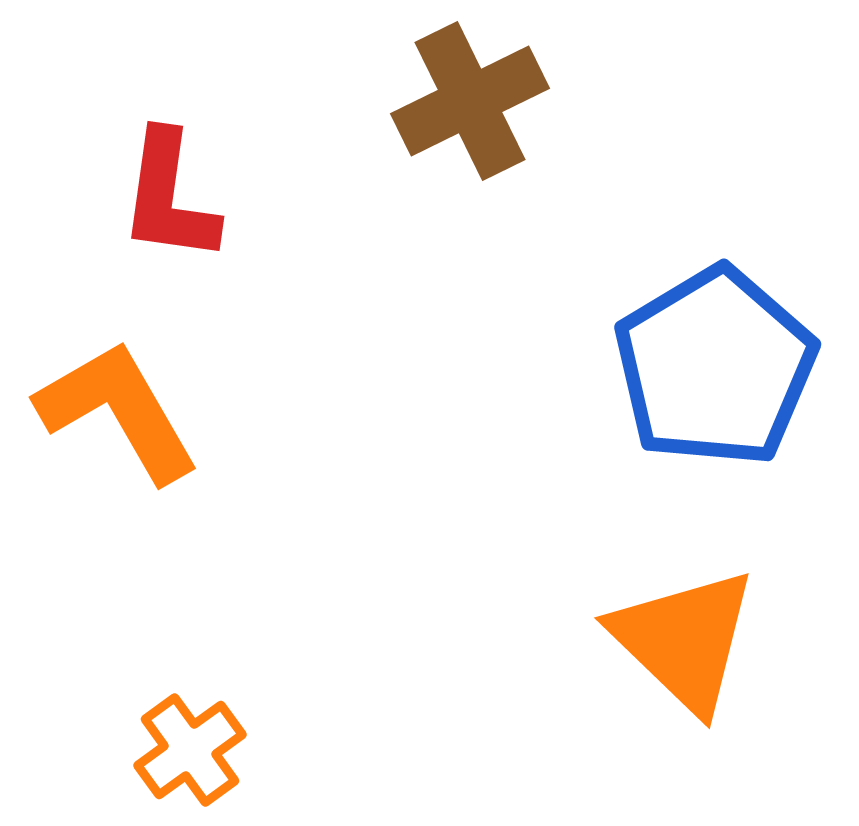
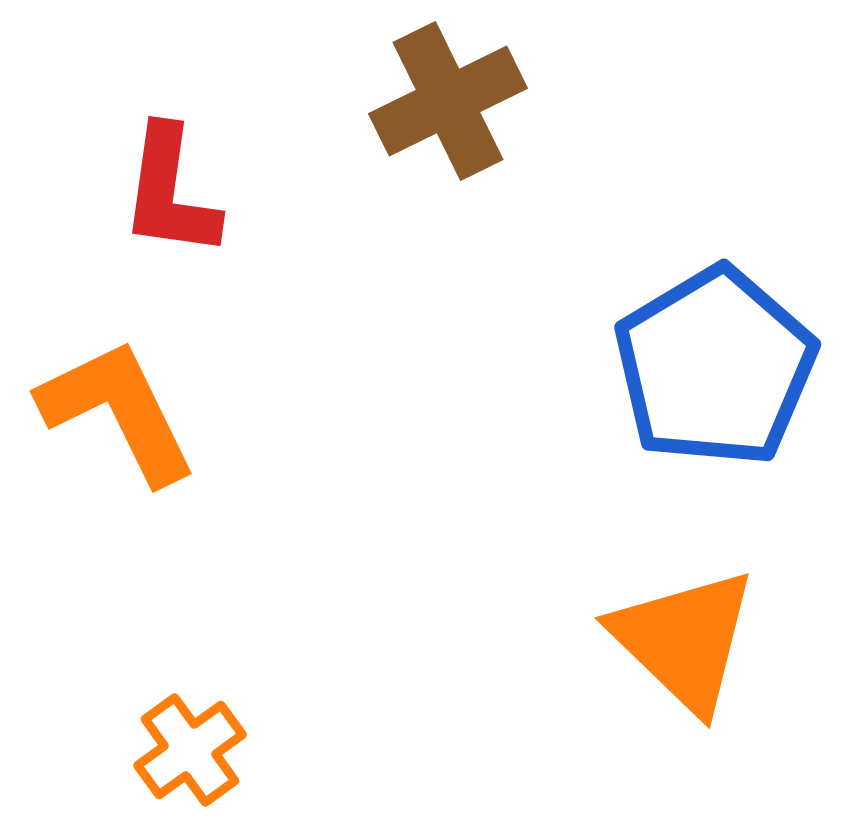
brown cross: moved 22 px left
red L-shape: moved 1 px right, 5 px up
orange L-shape: rotated 4 degrees clockwise
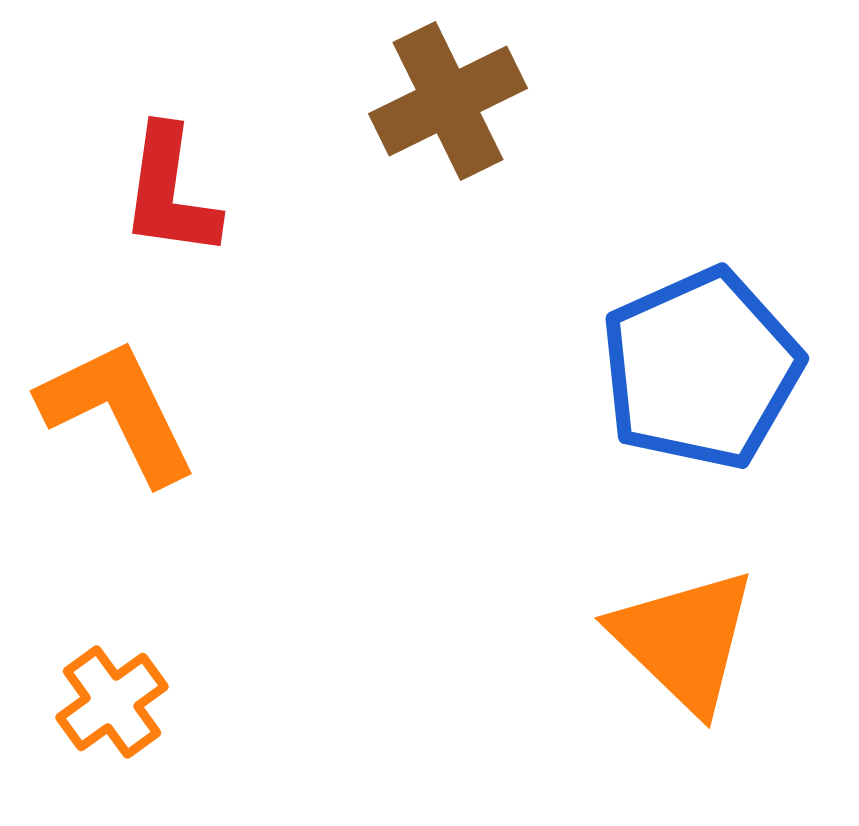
blue pentagon: moved 14 px left, 2 px down; rotated 7 degrees clockwise
orange cross: moved 78 px left, 48 px up
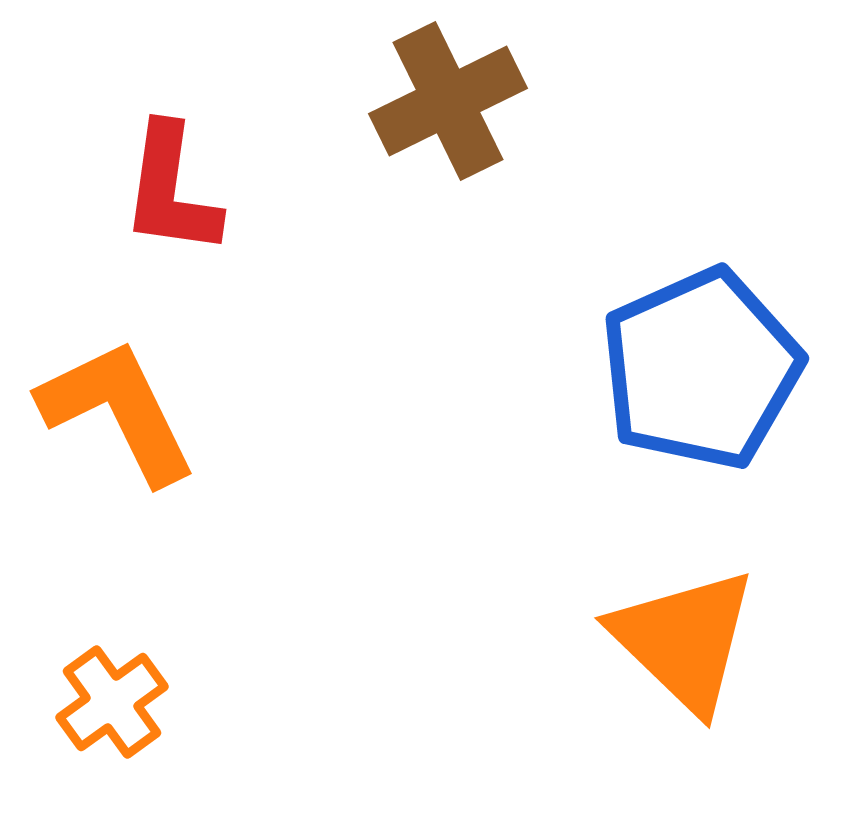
red L-shape: moved 1 px right, 2 px up
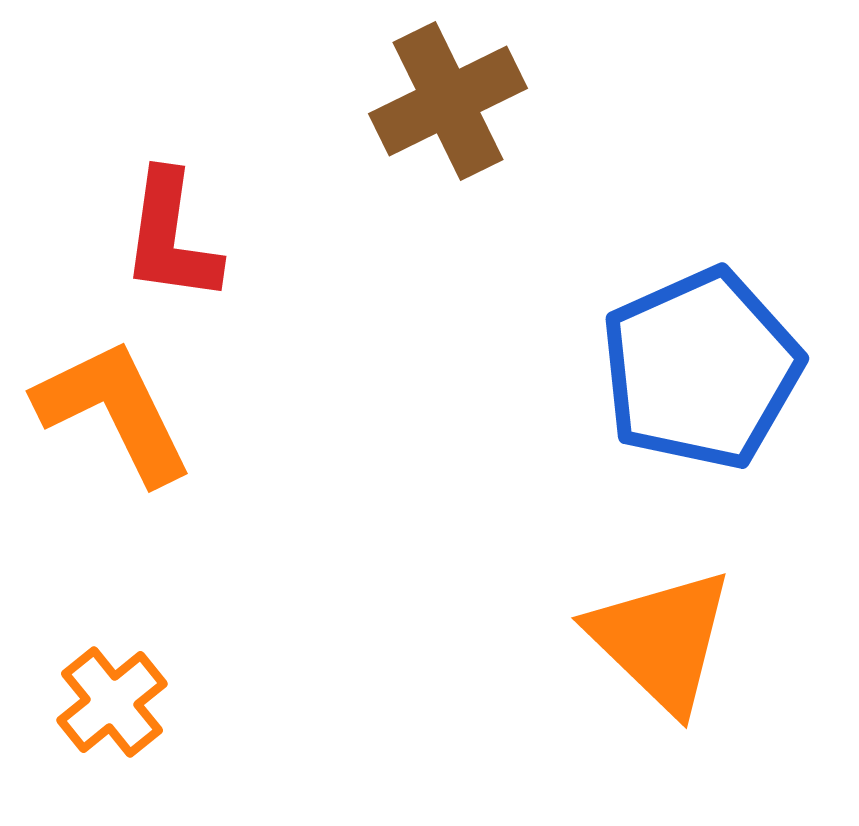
red L-shape: moved 47 px down
orange L-shape: moved 4 px left
orange triangle: moved 23 px left
orange cross: rotated 3 degrees counterclockwise
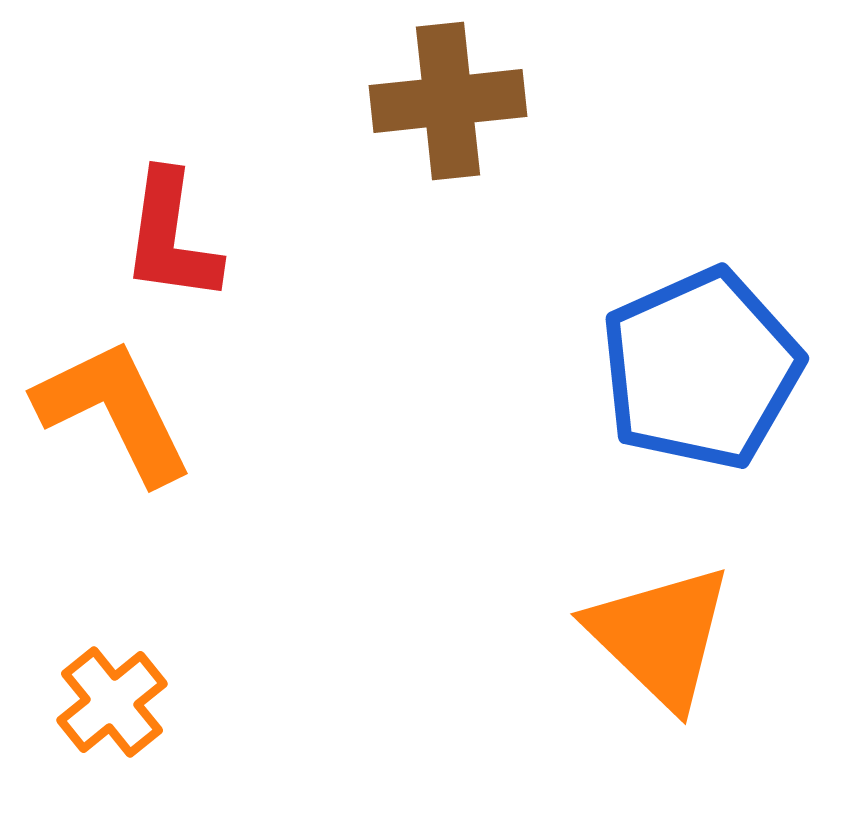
brown cross: rotated 20 degrees clockwise
orange triangle: moved 1 px left, 4 px up
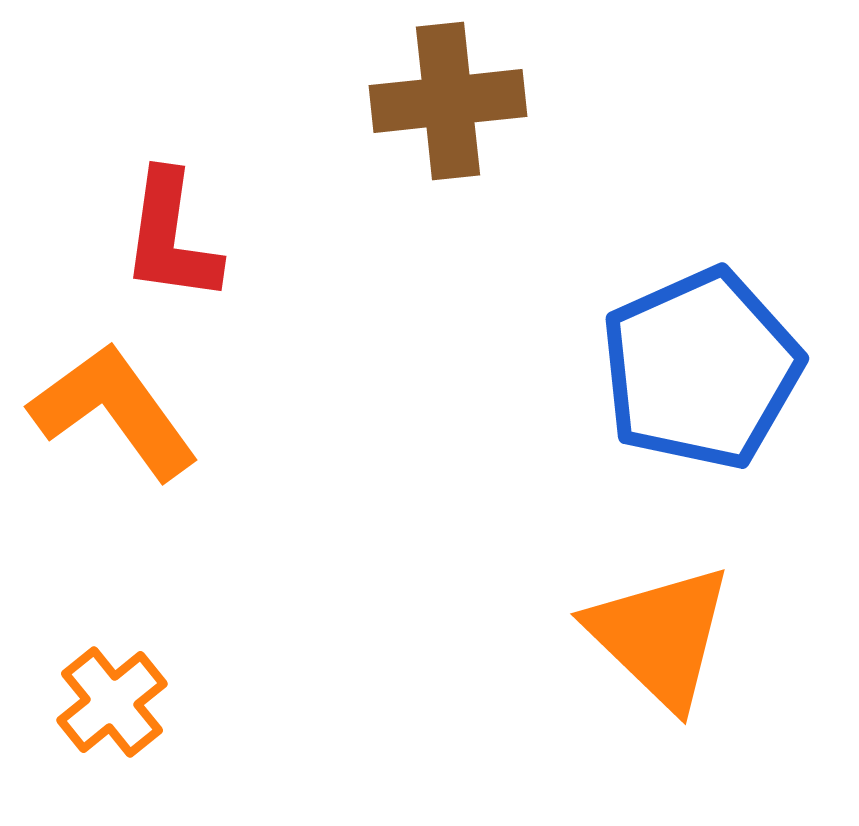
orange L-shape: rotated 10 degrees counterclockwise
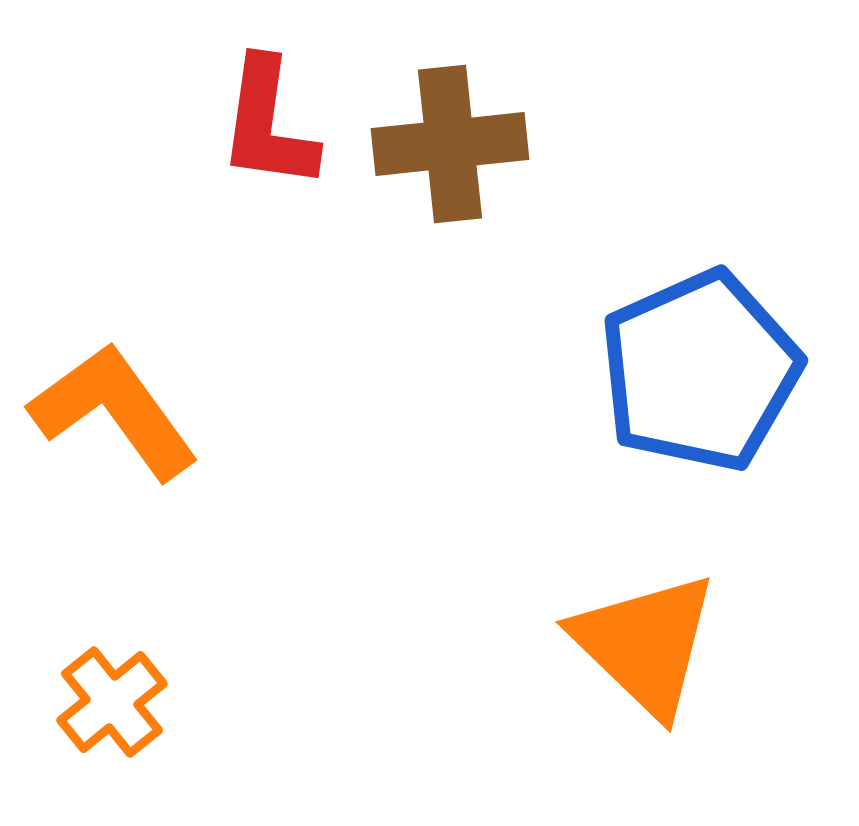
brown cross: moved 2 px right, 43 px down
red L-shape: moved 97 px right, 113 px up
blue pentagon: moved 1 px left, 2 px down
orange triangle: moved 15 px left, 8 px down
